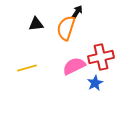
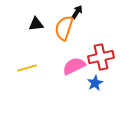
orange semicircle: moved 2 px left
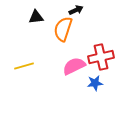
black arrow: moved 1 px left, 2 px up; rotated 32 degrees clockwise
black triangle: moved 7 px up
orange semicircle: moved 1 px left, 1 px down
yellow line: moved 3 px left, 2 px up
blue star: rotated 21 degrees clockwise
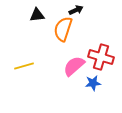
black triangle: moved 1 px right, 2 px up
red cross: rotated 30 degrees clockwise
pink semicircle: rotated 15 degrees counterclockwise
blue star: moved 2 px left
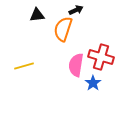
pink semicircle: moved 2 px right, 1 px up; rotated 40 degrees counterclockwise
blue star: rotated 28 degrees counterclockwise
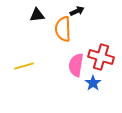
black arrow: moved 1 px right, 1 px down
orange semicircle: rotated 20 degrees counterclockwise
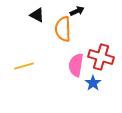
black triangle: rotated 35 degrees clockwise
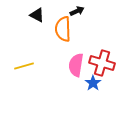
red cross: moved 1 px right, 6 px down
